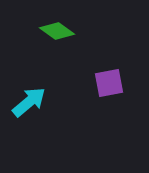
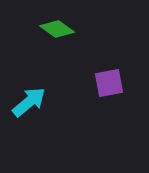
green diamond: moved 2 px up
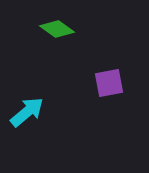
cyan arrow: moved 2 px left, 10 px down
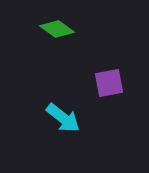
cyan arrow: moved 36 px right, 6 px down; rotated 78 degrees clockwise
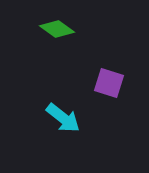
purple square: rotated 28 degrees clockwise
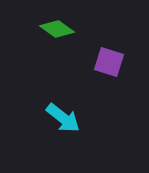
purple square: moved 21 px up
